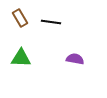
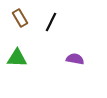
black line: rotated 72 degrees counterclockwise
green triangle: moved 4 px left
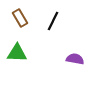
black line: moved 2 px right, 1 px up
green triangle: moved 5 px up
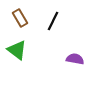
green triangle: moved 3 px up; rotated 35 degrees clockwise
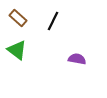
brown rectangle: moved 2 px left; rotated 18 degrees counterclockwise
purple semicircle: moved 2 px right
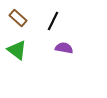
purple semicircle: moved 13 px left, 11 px up
